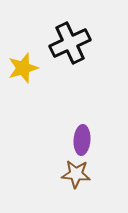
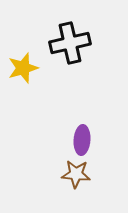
black cross: rotated 12 degrees clockwise
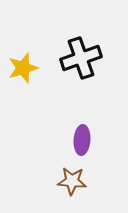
black cross: moved 11 px right, 15 px down; rotated 6 degrees counterclockwise
brown star: moved 4 px left, 7 px down
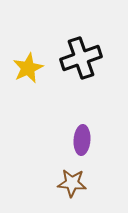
yellow star: moved 5 px right; rotated 8 degrees counterclockwise
brown star: moved 2 px down
